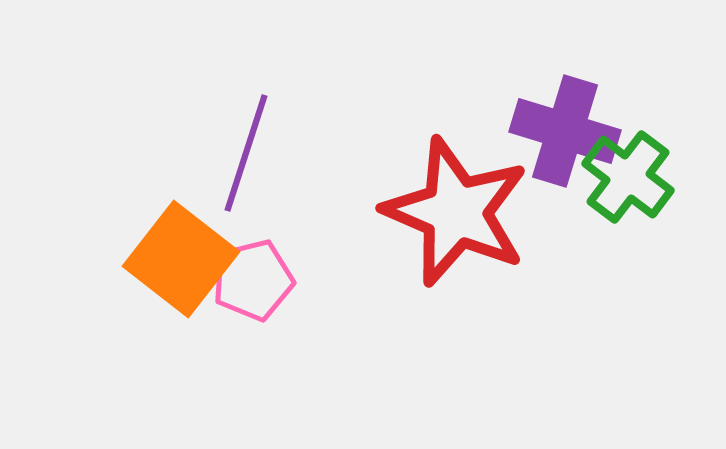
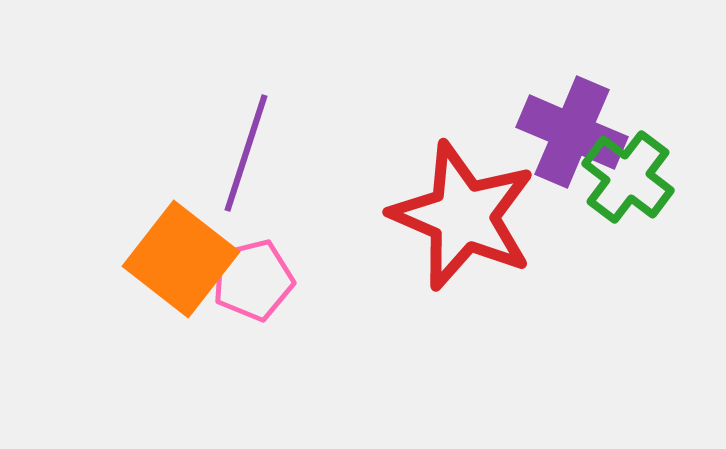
purple cross: moved 7 px right, 1 px down; rotated 6 degrees clockwise
red star: moved 7 px right, 4 px down
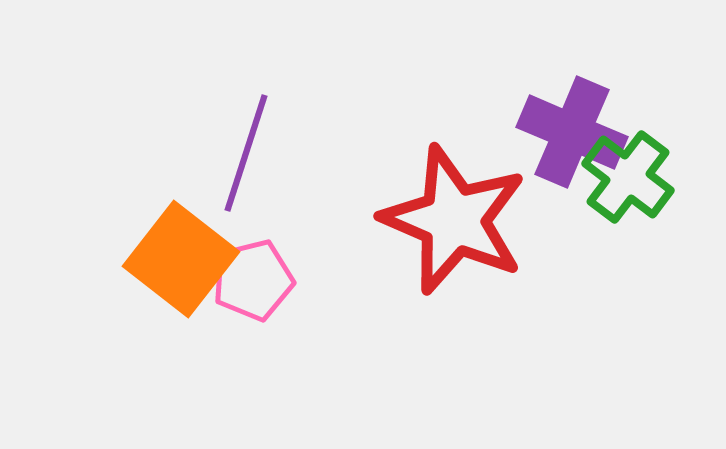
red star: moved 9 px left, 4 px down
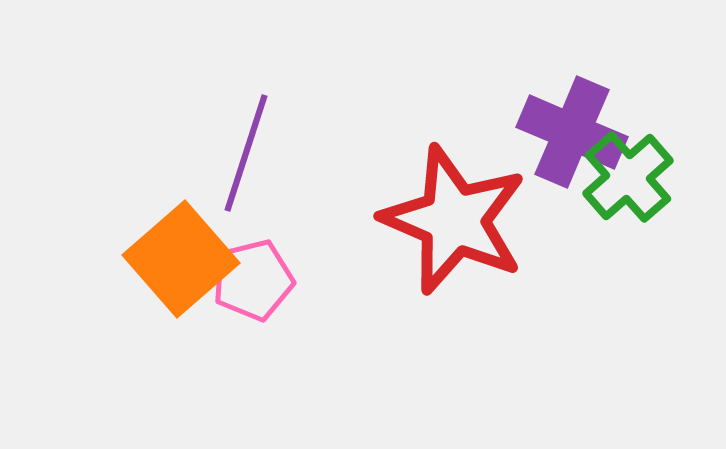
green cross: rotated 12 degrees clockwise
orange square: rotated 11 degrees clockwise
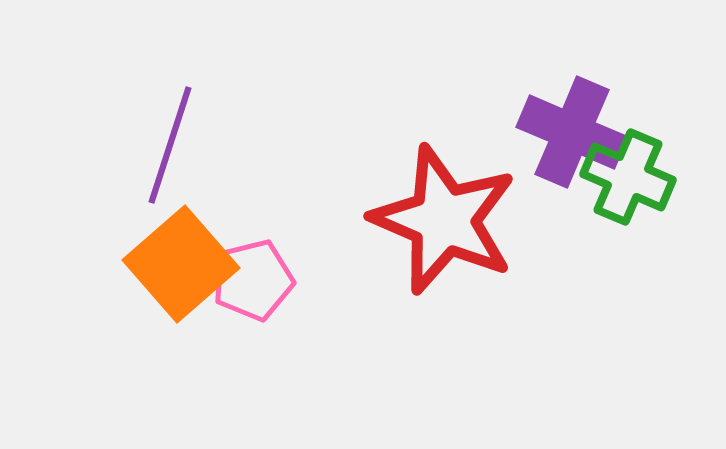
purple line: moved 76 px left, 8 px up
green cross: rotated 26 degrees counterclockwise
red star: moved 10 px left
orange square: moved 5 px down
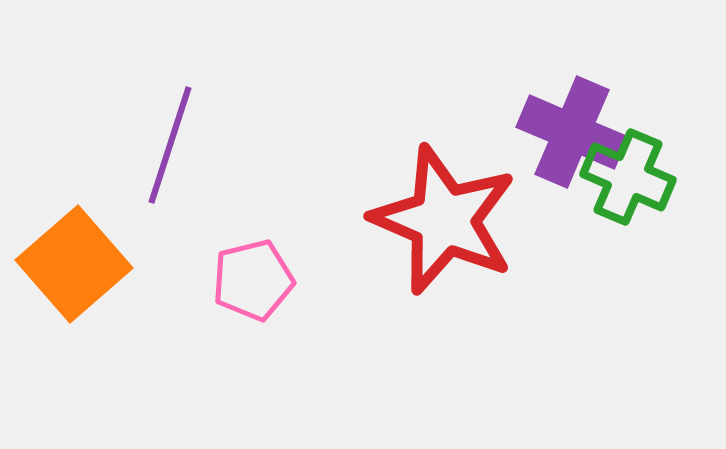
orange square: moved 107 px left
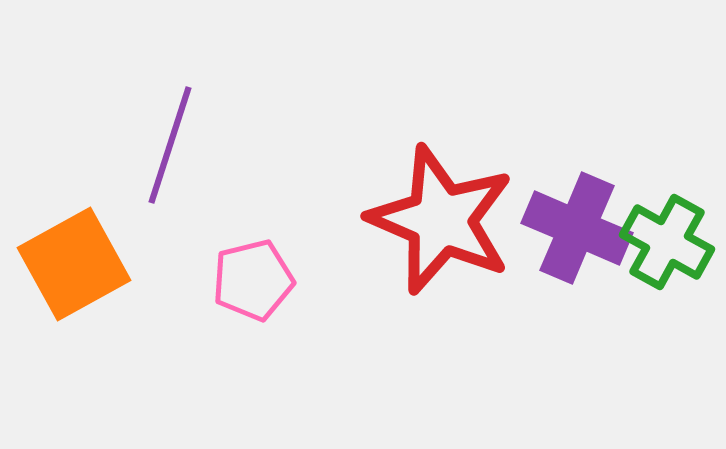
purple cross: moved 5 px right, 96 px down
green cross: moved 39 px right, 65 px down; rotated 6 degrees clockwise
red star: moved 3 px left
orange square: rotated 12 degrees clockwise
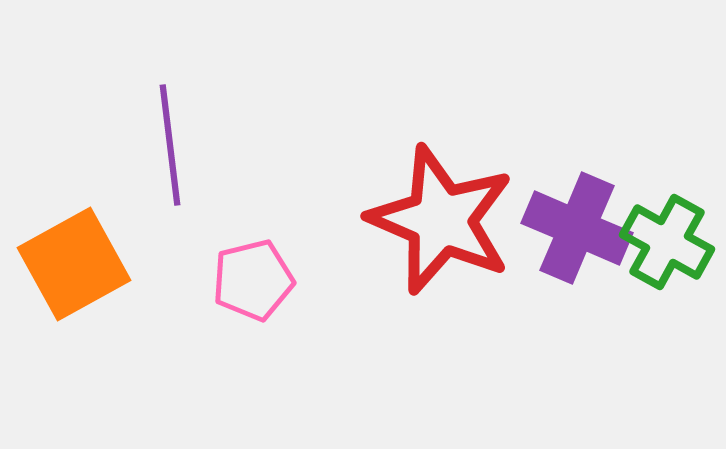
purple line: rotated 25 degrees counterclockwise
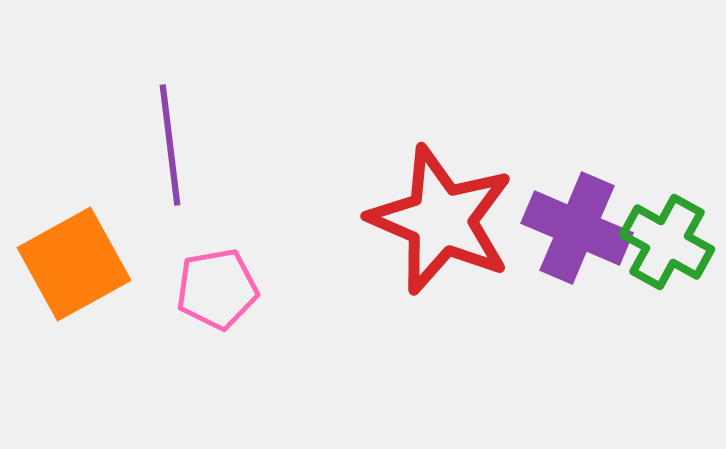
pink pentagon: moved 36 px left, 9 px down; rotated 4 degrees clockwise
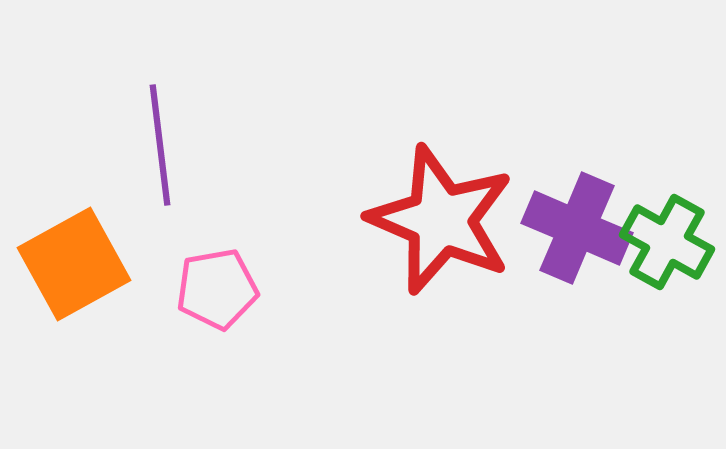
purple line: moved 10 px left
